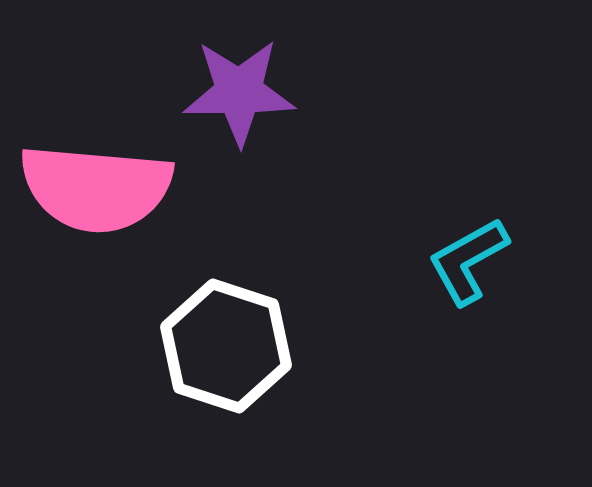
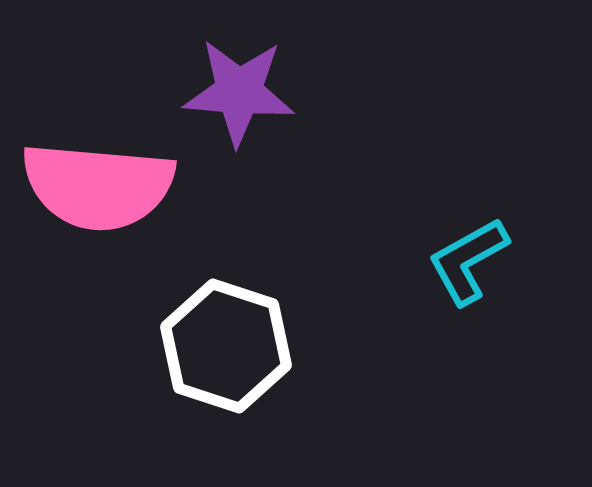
purple star: rotated 5 degrees clockwise
pink semicircle: moved 2 px right, 2 px up
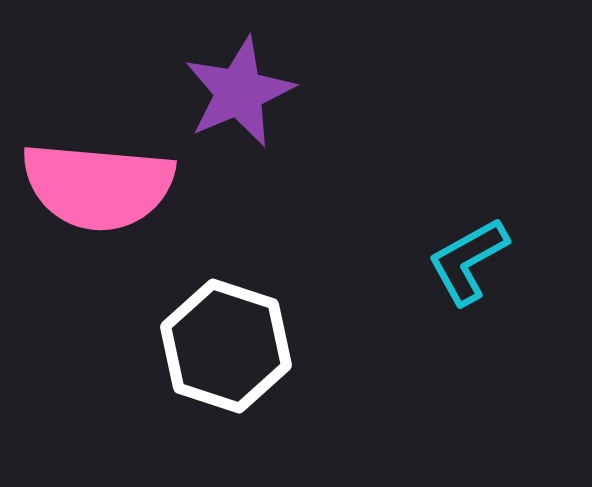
purple star: rotated 28 degrees counterclockwise
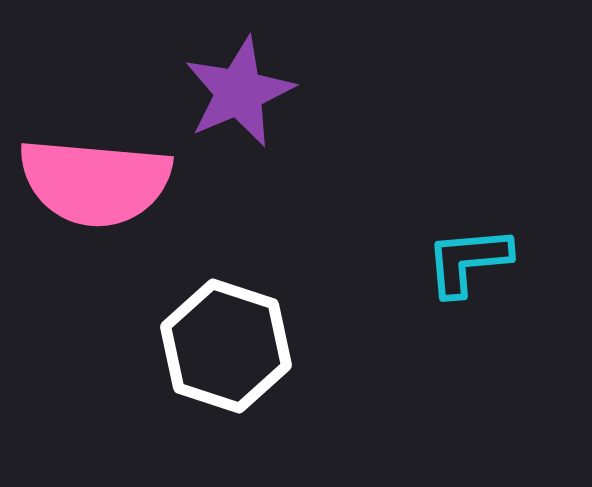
pink semicircle: moved 3 px left, 4 px up
cyan L-shape: rotated 24 degrees clockwise
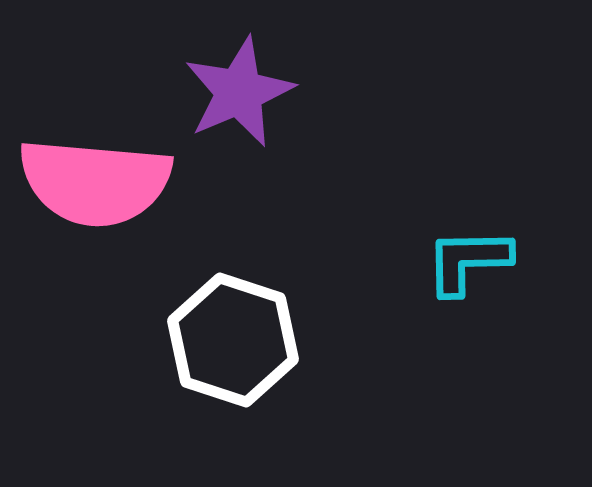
cyan L-shape: rotated 4 degrees clockwise
white hexagon: moved 7 px right, 6 px up
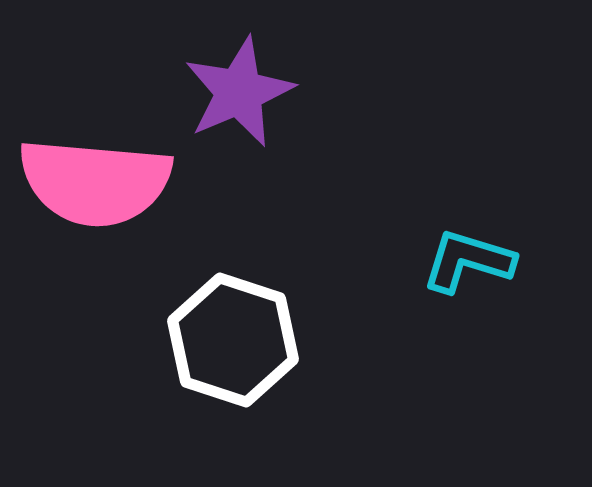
cyan L-shape: rotated 18 degrees clockwise
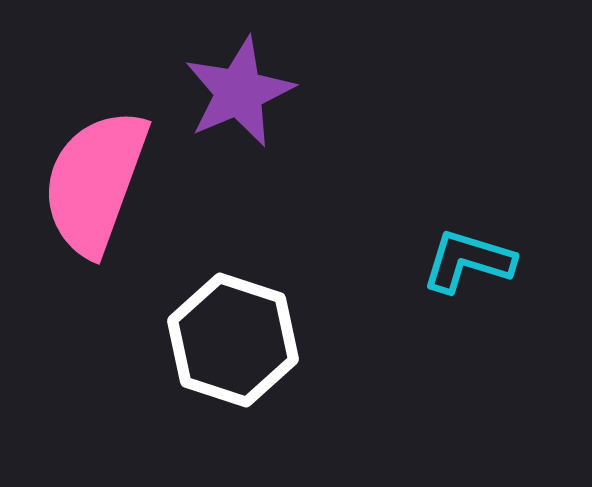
pink semicircle: rotated 105 degrees clockwise
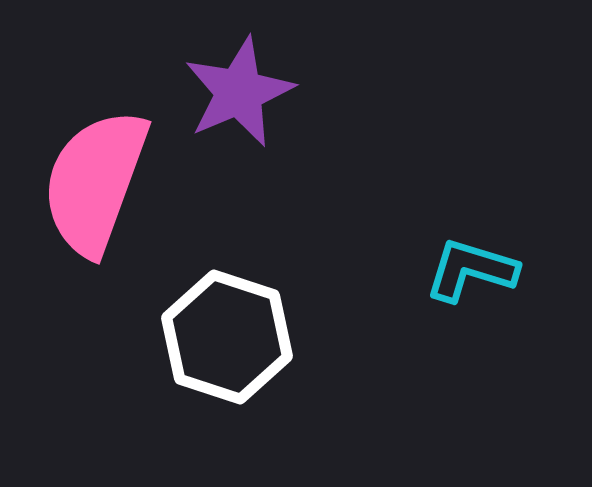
cyan L-shape: moved 3 px right, 9 px down
white hexagon: moved 6 px left, 3 px up
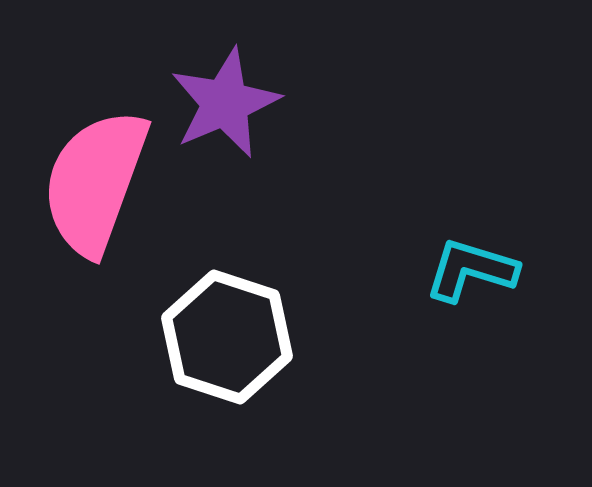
purple star: moved 14 px left, 11 px down
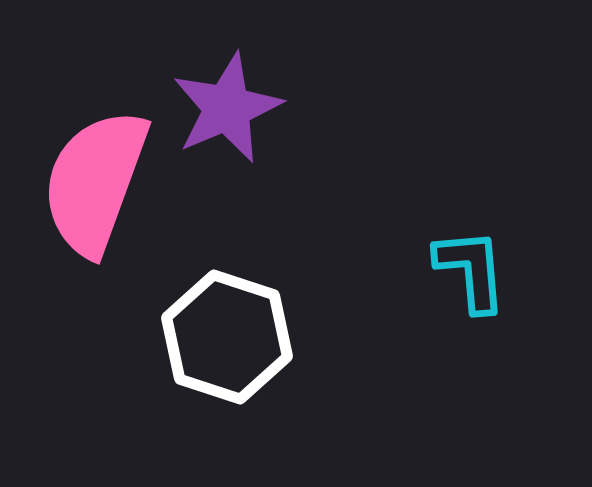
purple star: moved 2 px right, 5 px down
cyan L-shape: rotated 68 degrees clockwise
